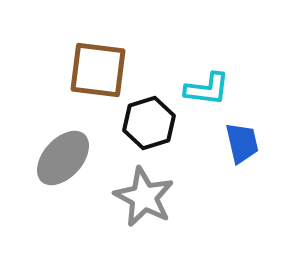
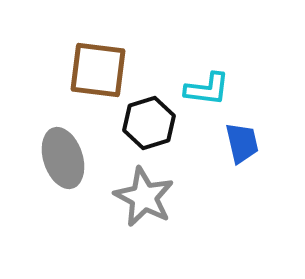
gray ellipse: rotated 60 degrees counterclockwise
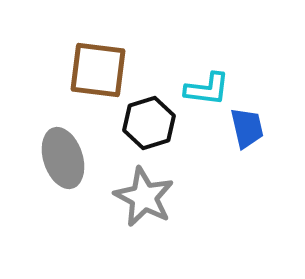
blue trapezoid: moved 5 px right, 15 px up
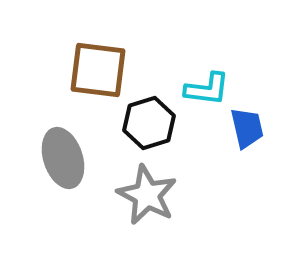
gray star: moved 3 px right, 2 px up
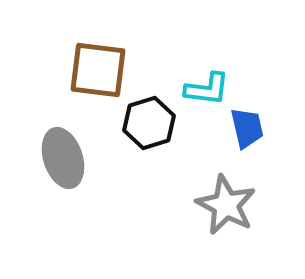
gray star: moved 79 px right, 10 px down
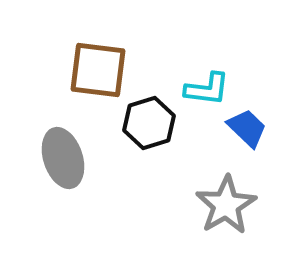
blue trapezoid: rotated 33 degrees counterclockwise
gray star: rotated 14 degrees clockwise
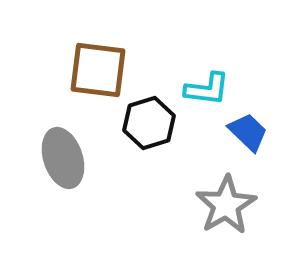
blue trapezoid: moved 1 px right, 4 px down
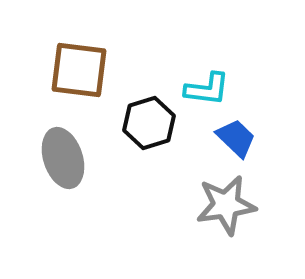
brown square: moved 19 px left
blue trapezoid: moved 12 px left, 6 px down
gray star: rotated 22 degrees clockwise
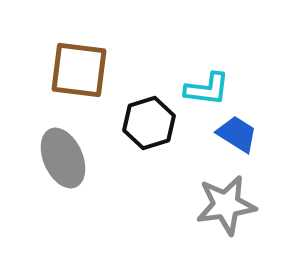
blue trapezoid: moved 1 px right, 4 px up; rotated 12 degrees counterclockwise
gray ellipse: rotated 6 degrees counterclockwise
